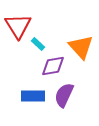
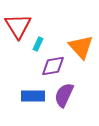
cyan rectangle: rotated 72 degrees clockwise
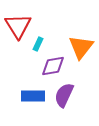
orange triangle: rotated 20 degrees clockwise
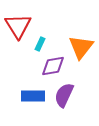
cyan rectangle: moved 2 px right
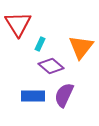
red triangle: moved 2 px up
purple diamond: moved 2 px left; rotated 50 degrees clockwise
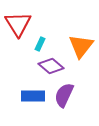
orange triangle: moved 1 px up
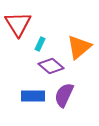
orange triangle: moved 2 px left, 1 px down; rotated 12 degrees clockwise
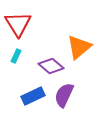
cyan rectangle: moved 24 px left, 12 px down
blue rectangle: rotated 25 degrees counterclockwise
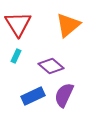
orange triangle: moved 11 px left, 22 px up
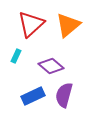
red triangle: moved 13 px right; rotated 20 degrees clockwise
purple semicircle: rotated 10 degrees counterclockwise
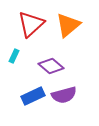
cyan rectangle: moved 2 px left
purple semicircle: rotated 120 degrees counterclockwise
